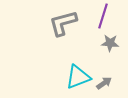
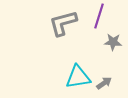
purple line: moved 4 px left
gray star: moved 3 px right, 1 px up
cyan triangle: rotated 12 degrees clockwise
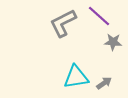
purple line: rotated 65 degrees counterclockwise
gray L-shape: rotated 12 degrees counterclockwise
cyan triangle: moved 2 px left
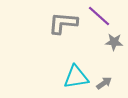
gray L-shape: rotated 32 degrees clockwise
gray star: moved 1 px right
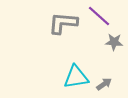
gray arrow: moved 1 px down
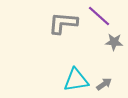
cyan triangle: moved 3 px down
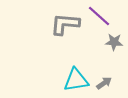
gray L-shape: moved 2 px right, 1 px down
gray arrow: moved 1 px up
